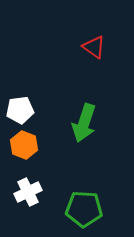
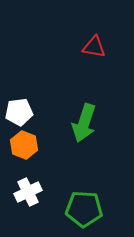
red triangle: rotated 25 degrees counterclockwise
white pentagon: moved 1 px left, 2 px down
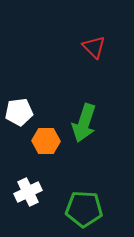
red triangle: rotated 35 degrees clockwise
orange hexagon: moved 22 px right, 4 px up; rotated 20 degrees counterclockwise
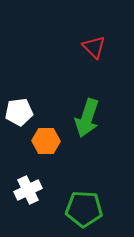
green arrow: moved 3 px right, 5 px up
white cross: moved 2 px up
